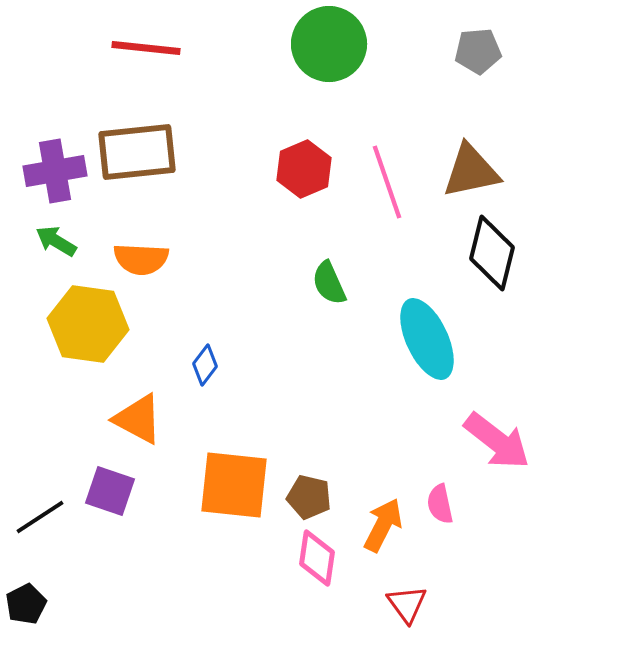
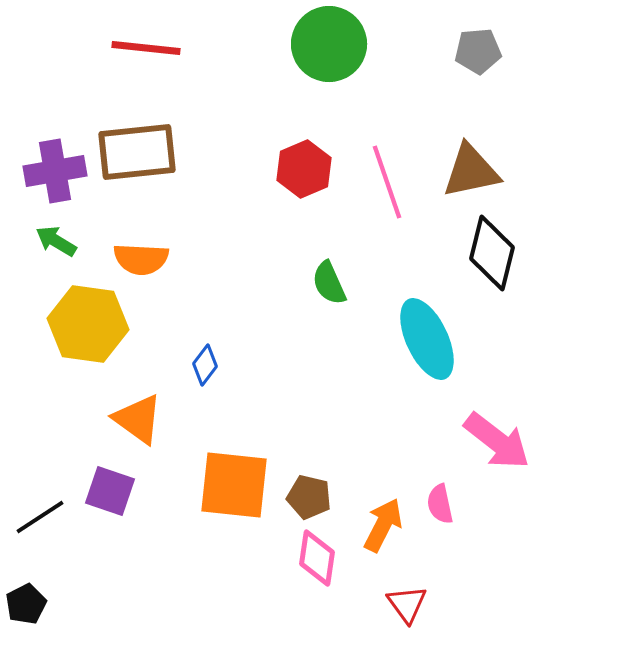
orange triangle: rotated 8 degrees clockwise
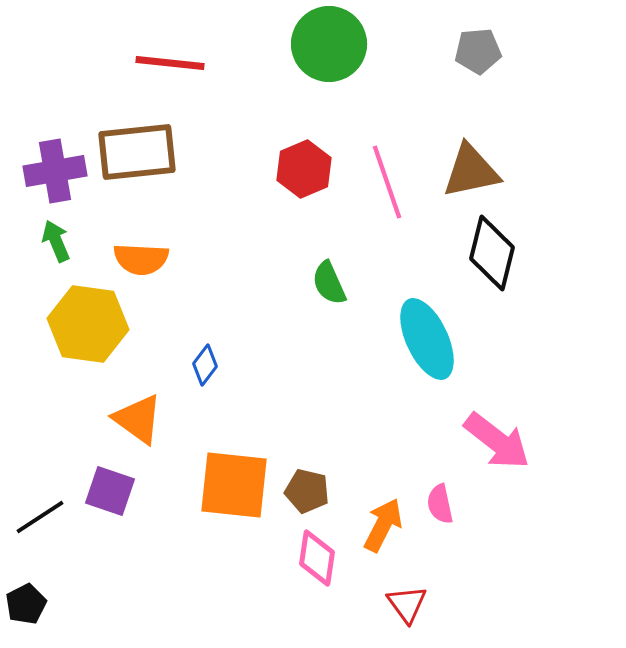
red line: moved 24 px right, 15 px down
green arrow: rotated 36 degrees clockwise
brown pentagon: moved 2 px left, 6 px up
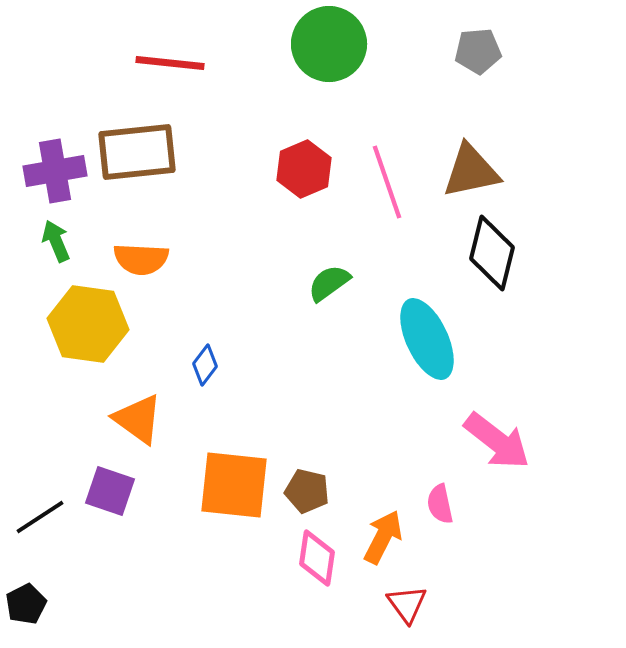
green semicircle: rotated 78 degrees clockwise
orange arrow: moved 12 px down
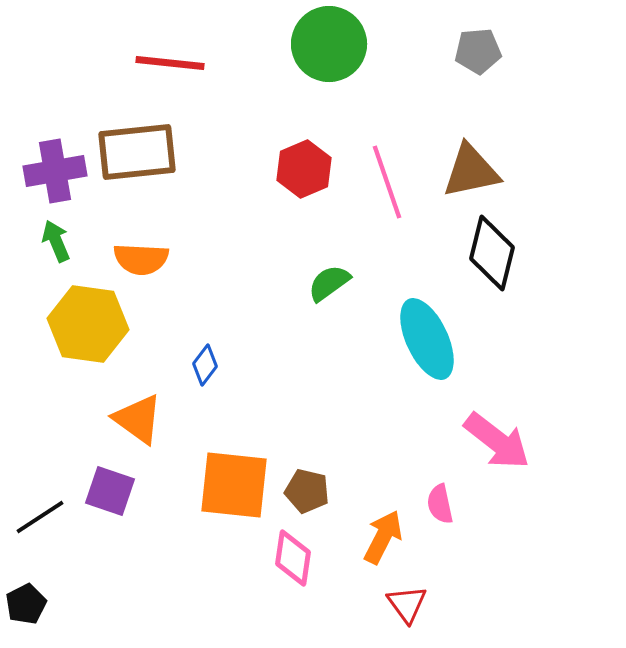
pink diamond: moved 24 px left
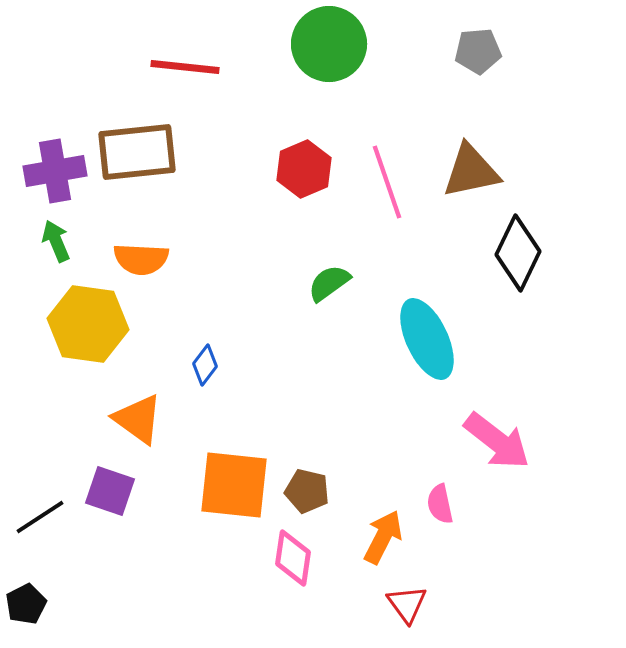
red line: moved 15 px right, 4 px down
black diamond: moved 26 px right; rotated 12 degrees clockwise
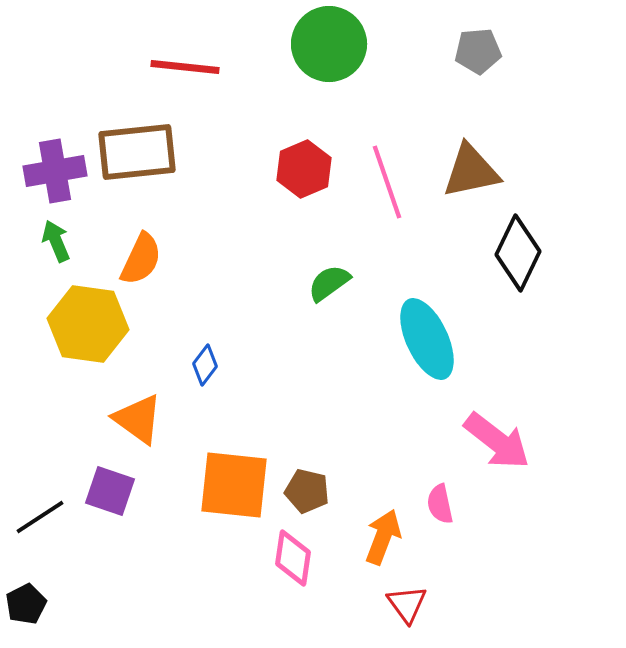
orange semicircle: rotated 68 degrees counterclockwise
orange arrow: rotated 6 degrees counterclockwise
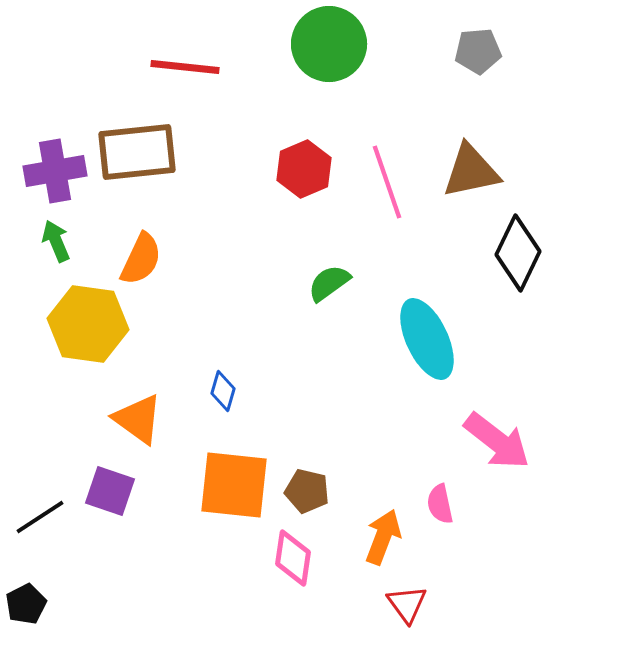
blue diamond: moved 18 px right, 26 px down; rotated 21 degrees counterclockwise
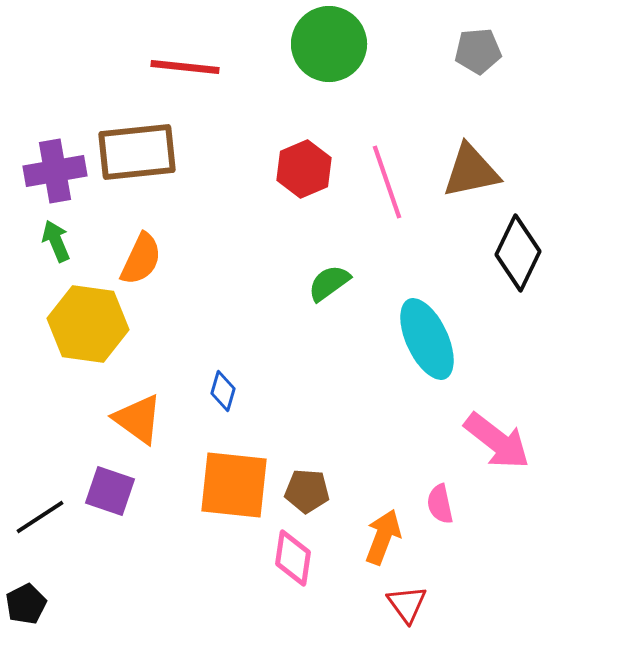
brown pentagon: rotated 9 degrees counterclockwise
